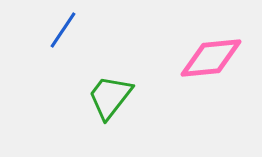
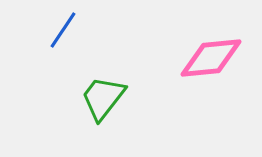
green trapezoid: moved 7 px left, 1 px down
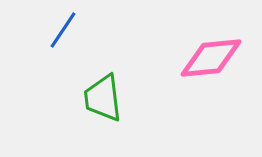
green trapezoid: rotated 45 degrees counterclockwise
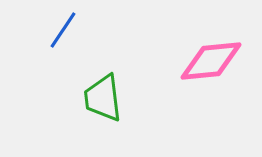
pink diamond: moved 3 px down
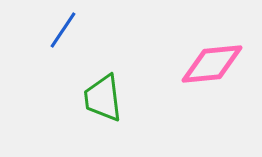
pink diamond: moved 1 px right, 3 px down
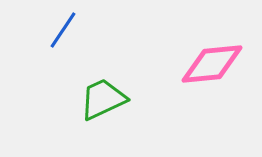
green trapezoid: moved 1 px down; rotated 72 degrees clockwise
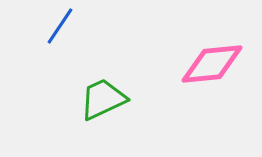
blue line: moved 3 px left, 4 px up
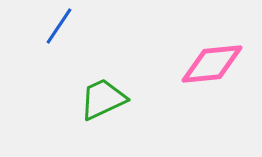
blue line: moved 1 px left
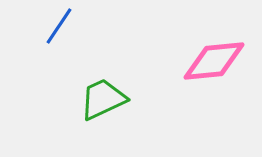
pink diamond: moved 2 px right, 3 px up
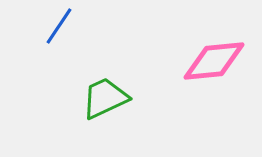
green trapezoid: moved 2 px right, 1 px up
